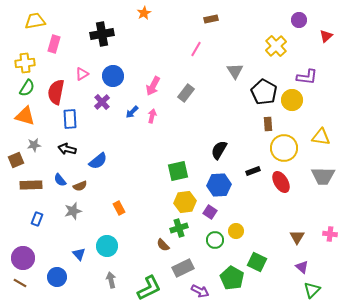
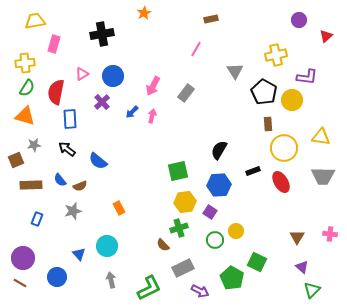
yellow cross at (276, 46): moved 9 px down; rotated 30 degrees clockwise
black arrow at (67, 149): rotated 24 degrees clockwise
blue semicircle at (98, 161): rotated 78 degrees clockwise
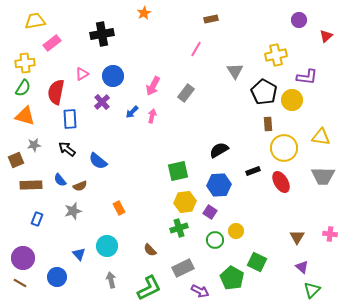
pink rectangle at (54, 44): moved 2 px left, 1 px up; rotated 36 degrees clockwise
green semicircle at (27, 88): moved 4 px left
black semicircle at (219, 150): rotated 30 degrees clockwise
brown semicircle at (163, 245): moved 13 px left, 5 px down
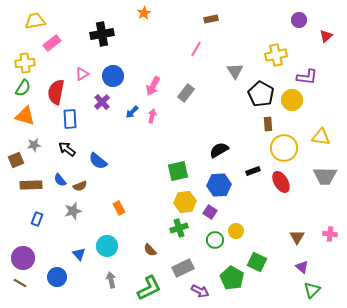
black pentagon at (264, 92): moved 3 px left, 2 px down
gray trapezoid at (323, 176): moved 2 px right
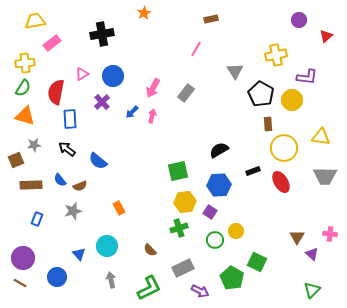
pink arrow at (153, 86): moved 2 px down
purple triangle at (302, 267): moved 10 px right, 13 px up
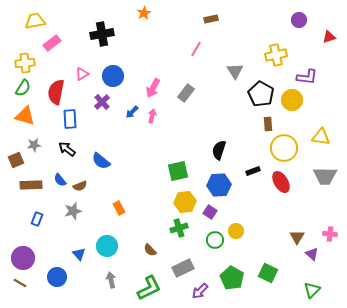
red triangle at (326, 36): moved 3 px right, 1 px down; rotated 24 degrees clockwise
black semicircle at (219, 150): rotated 42 degrees counterclockwise
blue semicircle at (98, 161): moved 3 px right
green square at (257, 262): moved 11 px right, 11 px down
purple arrow at (200, 291): rotated 108 degrees clockwise
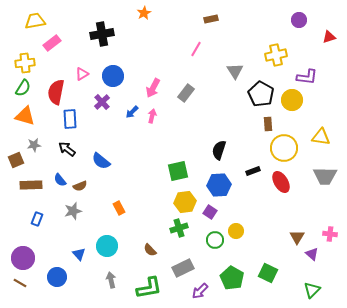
green L-shape at (149, 288): rotated 16 degrees clockwise
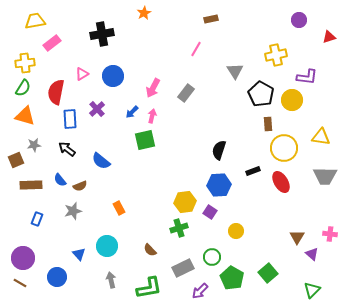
purple cross at (102, 102): moved 5 px left, 7 px down
green square at (178, 171): moved 33 px left, 31 px up
green circle at (215, 240): moved 3 px left, 17 px down
green square at (268, 273): rotated 24 degrees clockwise
